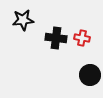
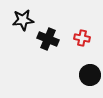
black cross: moved 8 px left, 1 px down; rotated 15 degrees clockwise
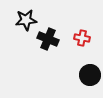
black star: moved 3 px right
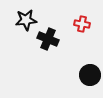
red cross: moved 14 px up
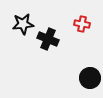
black star: moved 3 px left, 4 px down
black circle: moved 3 px down
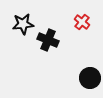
red cross: moved 2 px up; rotated 28 degrees clockwise
black cross: moved 1 px down
